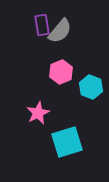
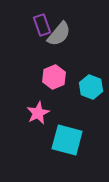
purple rectangle: rotated 10 degrees counterclockwise
gray semicircle: moved 1 px left, 3 px down
pink hexagon: moved 7 px left, 5 px down
cyan square: moved 2 px up; rotated 32 degrees clockwise
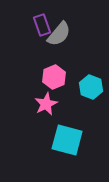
pink star: moved 8 px right, 9 px up
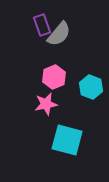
pink star: rotated 15 degrees clockwise
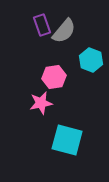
gray semicircle: moved 5 px right, 3 px up
pink hexagon: rotated 15 degrees clockwise
cyan hexagon: moved 27 px up
pink star: moved 5 px left, 1 px up
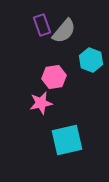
cyan square: rotated 28 degrees counterclockwise
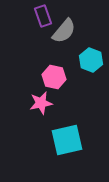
purple rectangle: moved 1 px right, 9 px up
pink hexagon: rotated 20 degrees clockwise
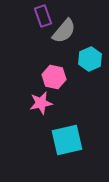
cyan hexagon: moved 1 px left, 1 px up; rotated 15 degrees clockwise
